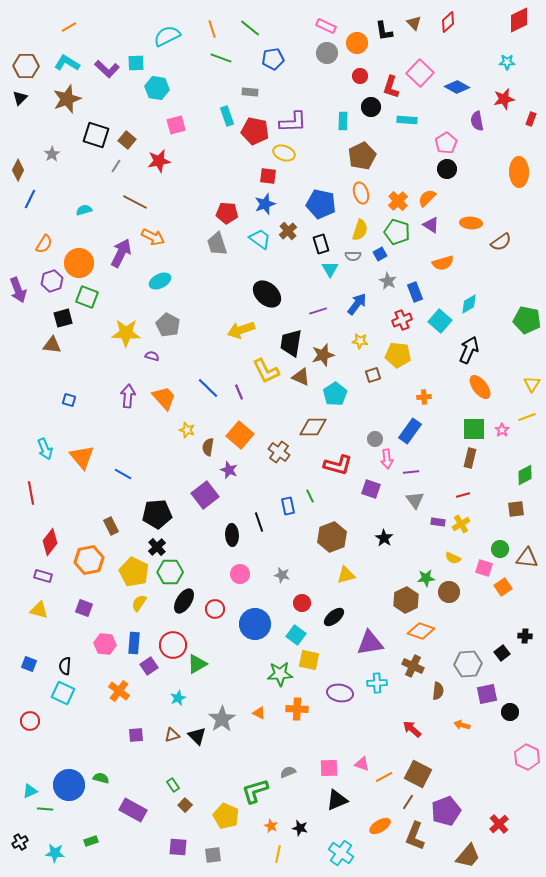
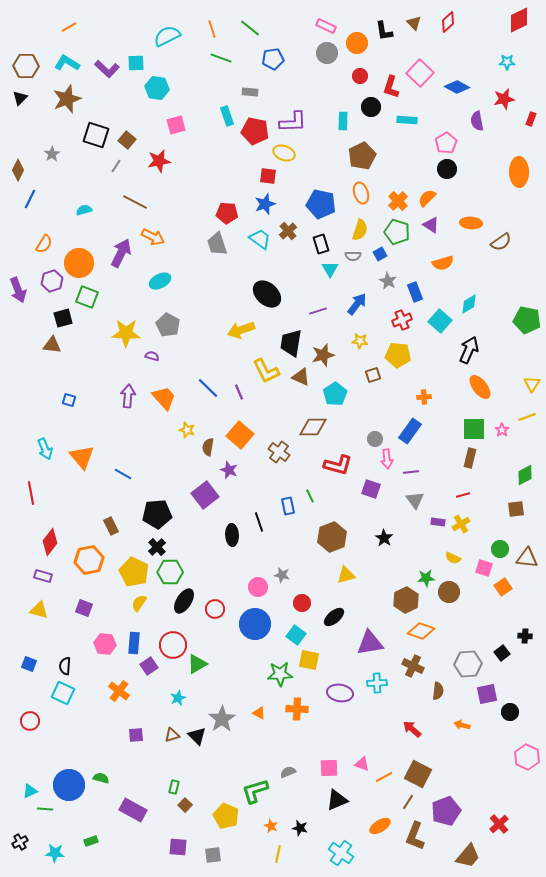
pink circle at (240, 574): moved 18 px right, 13 px down
green rectangle at (173, 785): moved 1 px right, 2 px down; rotated 48 degrees clockwise
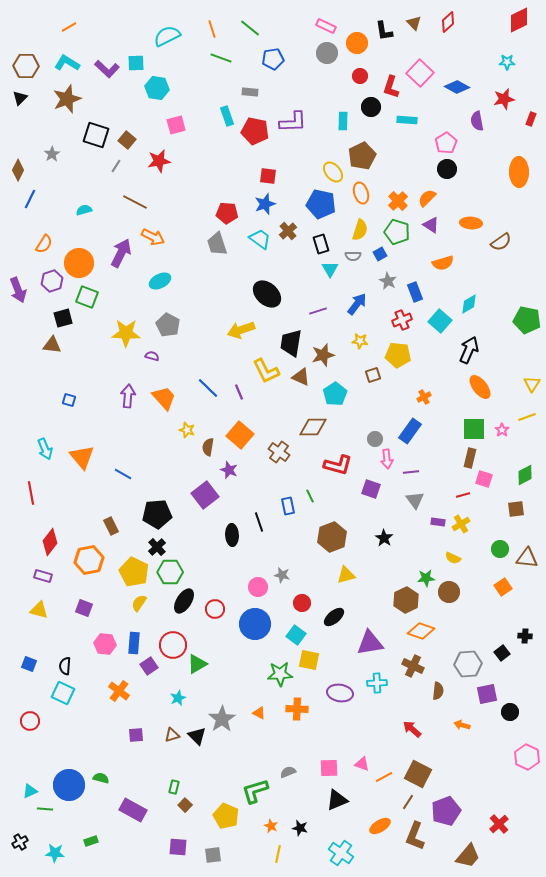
yellow ellipse at (284, 153): moved 49 px right, 19 px down; rotated 30 degrees clockwise
orange cross at (424, 397): rotated 24 degrees counterclockwise
pink square at (484, 568): moved 89 px up
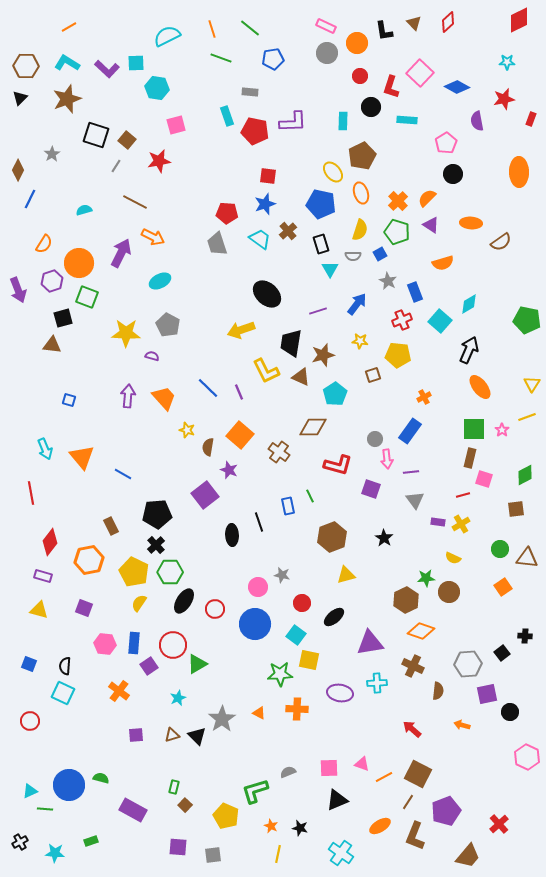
black circle at (447, 169): moved 6 px right, 5 px down
black cross at (157, 547): moved 1 px left, 2 px up
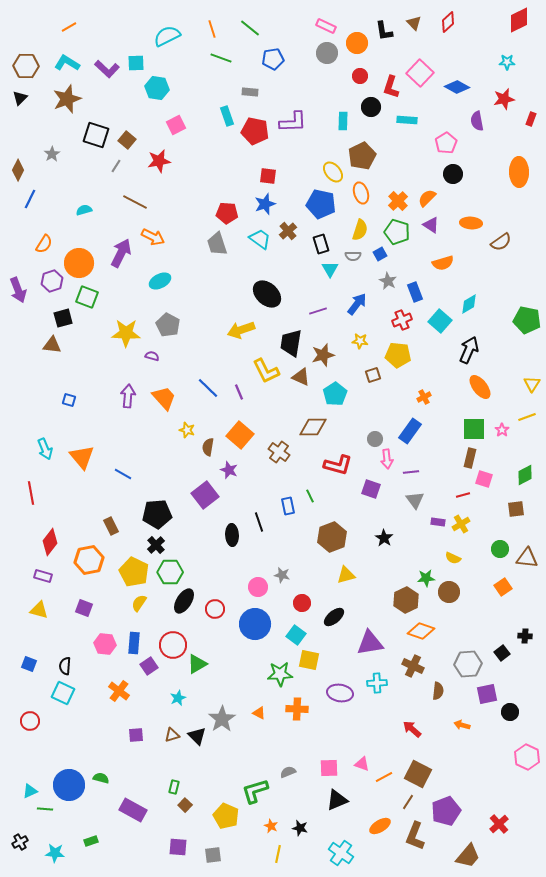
pink square at (176, 125): rotated 12 degrees counterclockwise
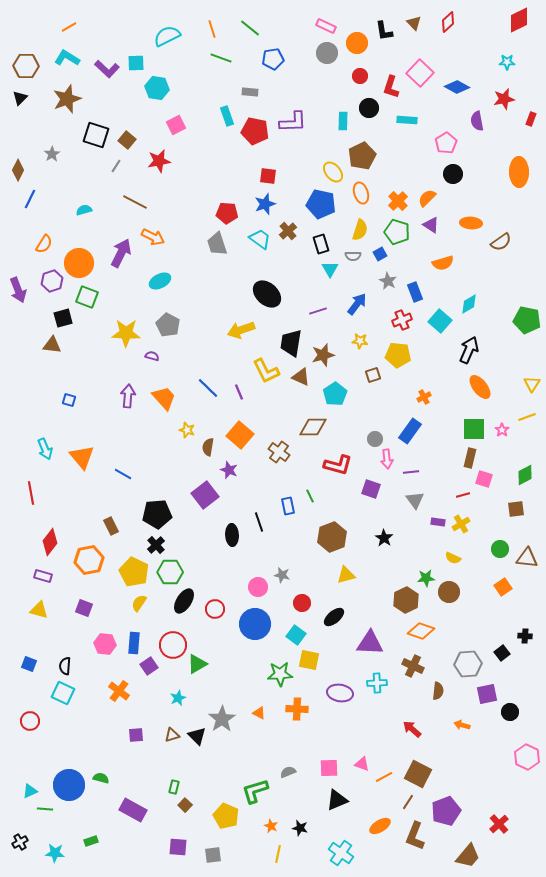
cyan L-shape at (67, 63): moved 5 px up
black circle at (371, 107): moved 2 px left, 1 px down
purple triangle at (370, 643): rotated 12 degrees clockwise
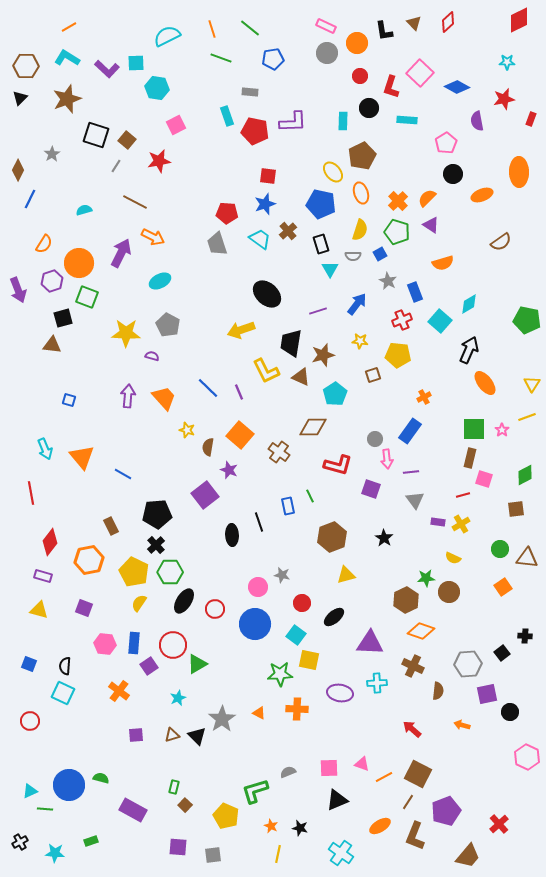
orange ellipse at (471, 223): moved 11 px right, 28 px up; rotated 25 degrees counterclockwise
orange ellipse at (480, 387): moved 5 px right, 4 px up
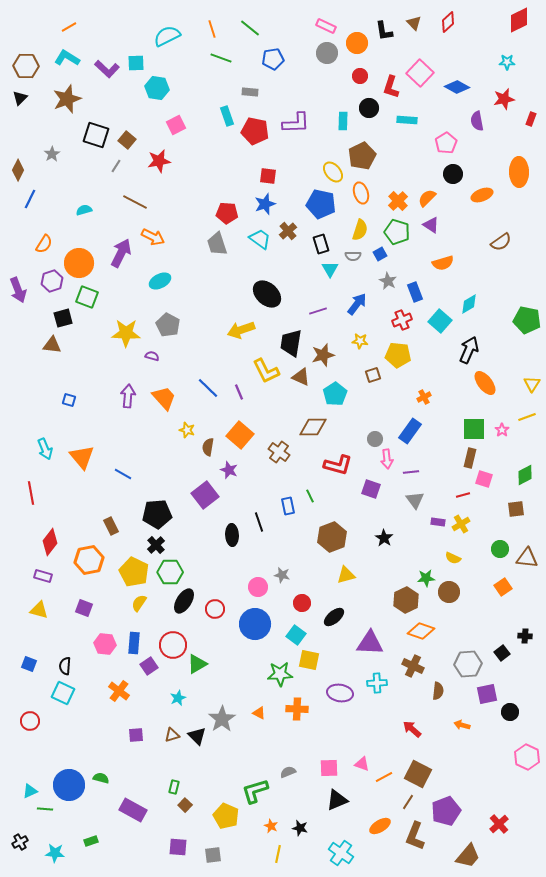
purple L-shape at (293, 122): moved 3 px right, 1 px down
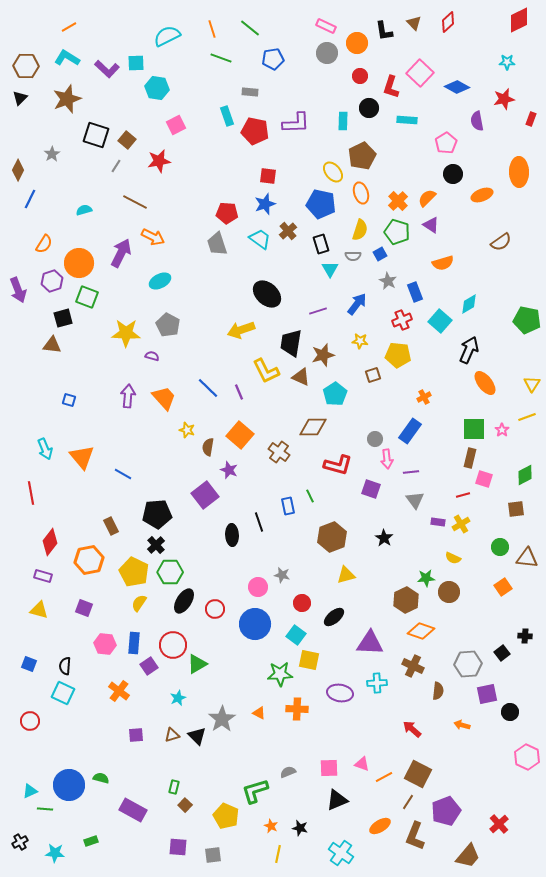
green circle at (500, 549): moved 2 px up
